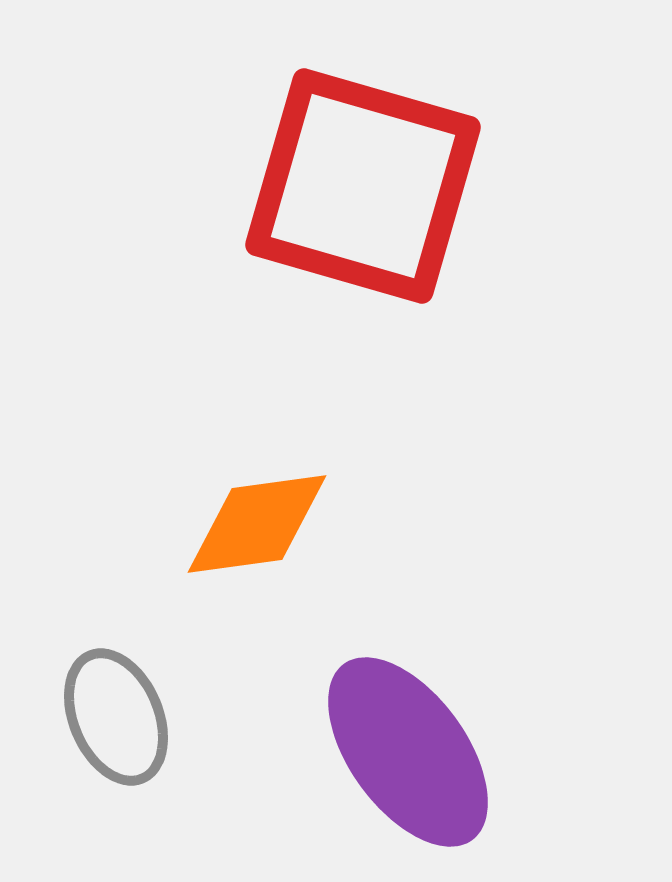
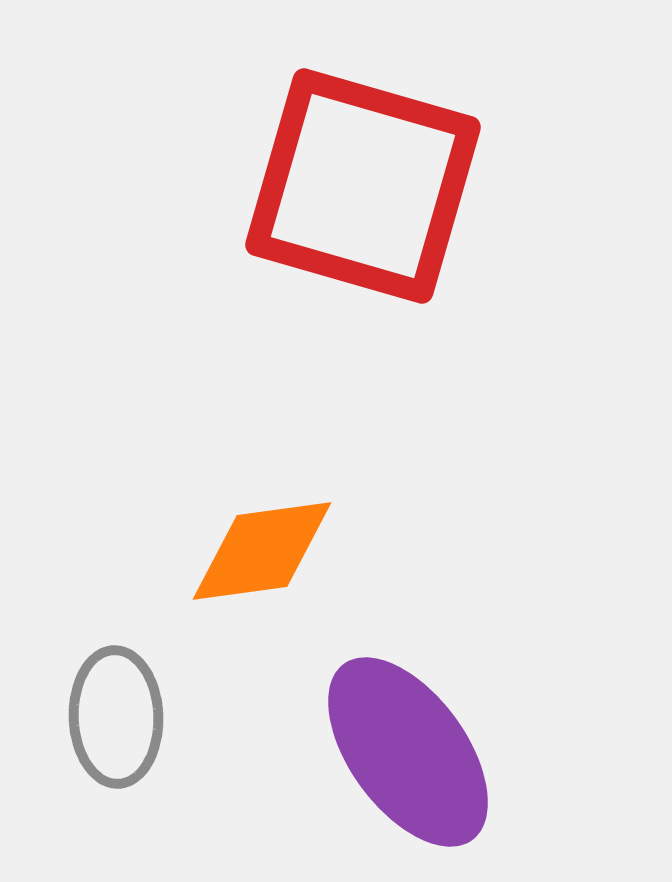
orange diamond: moved 5 px right, 27 px down
gray ellipse: rotated 21 degrees clockwise
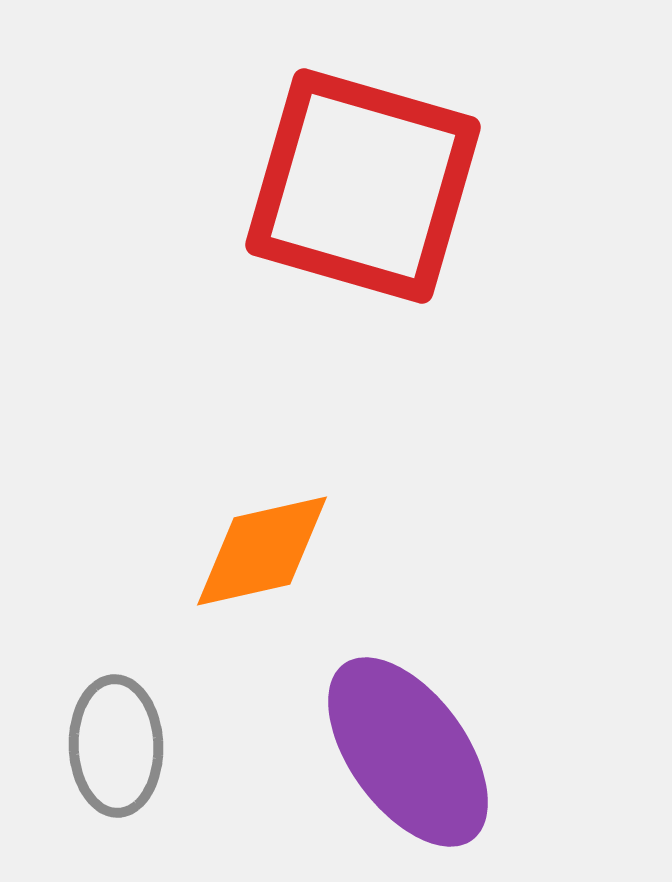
orange diamond: rotated 5 degrees counterclockwise
gray ellipse: moved 29 px down
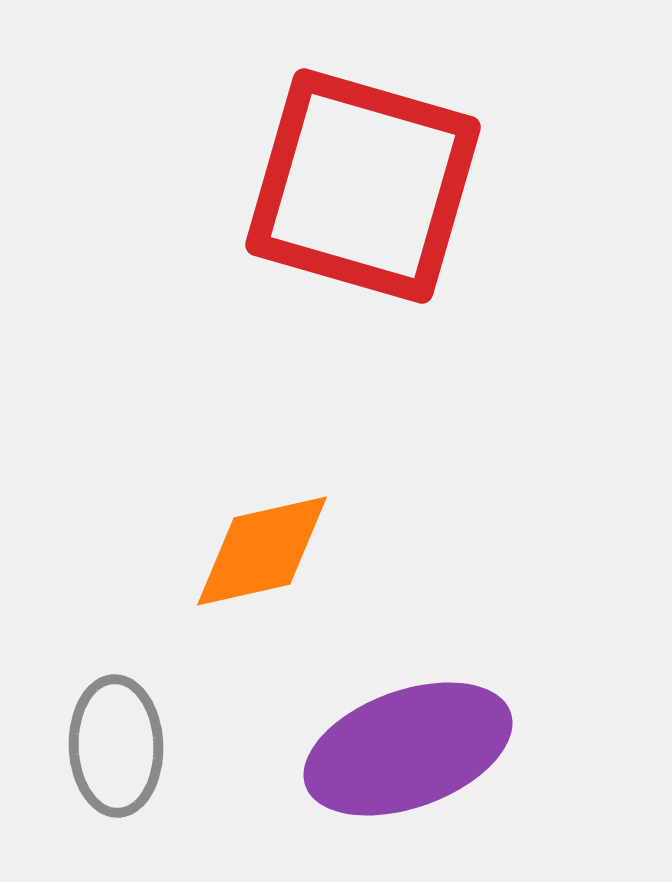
purple ellipse: moved 3 px up; rotated 74 degrees counterclockwise
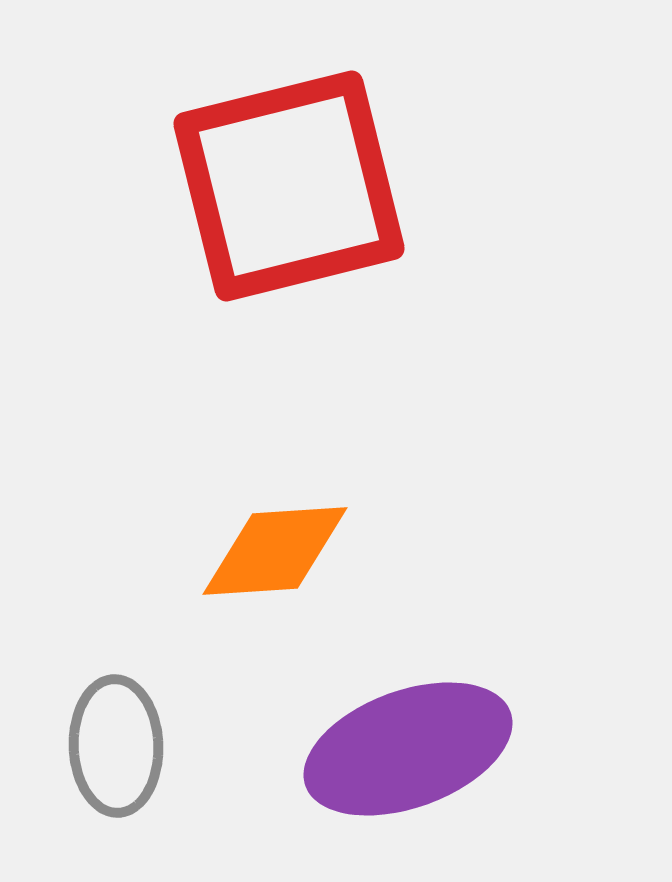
red square: moved 74 px left; rotated 30 degrees counterclockwise
orange diamond: moved 13 px right; rotated 9 degrees clockwise
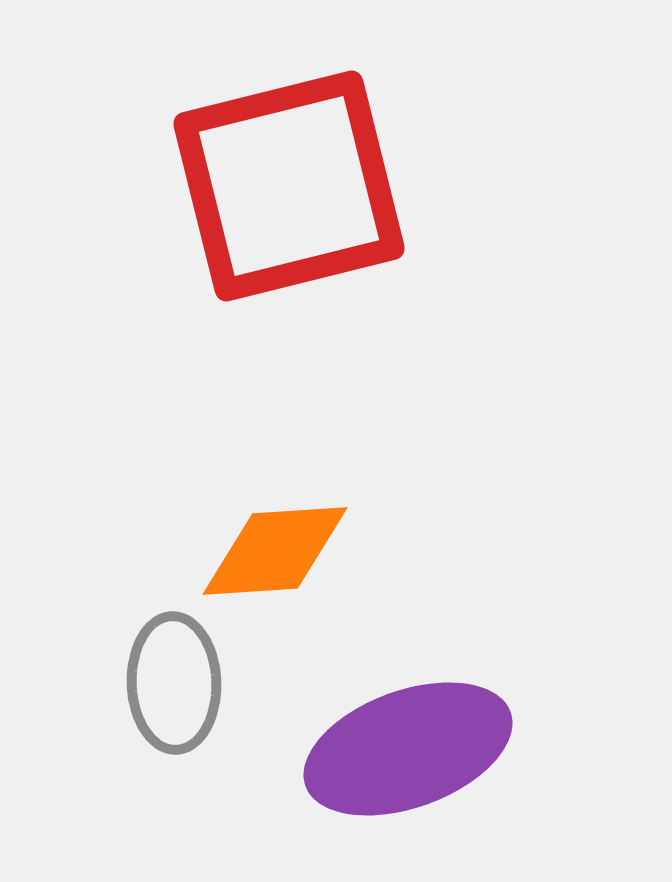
gray ellipse: moved 58 px right, 63 px up
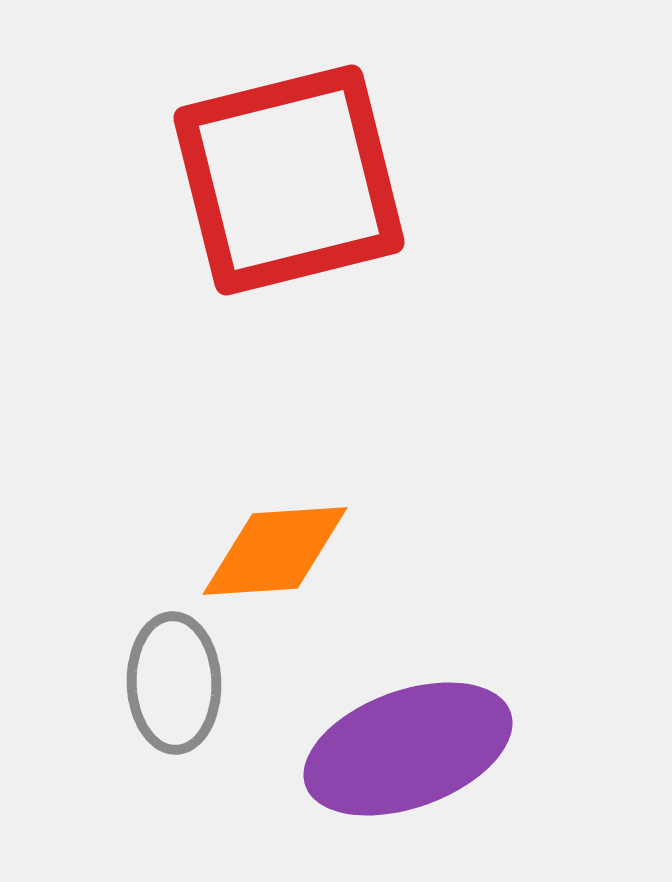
red square: moved 6 px up
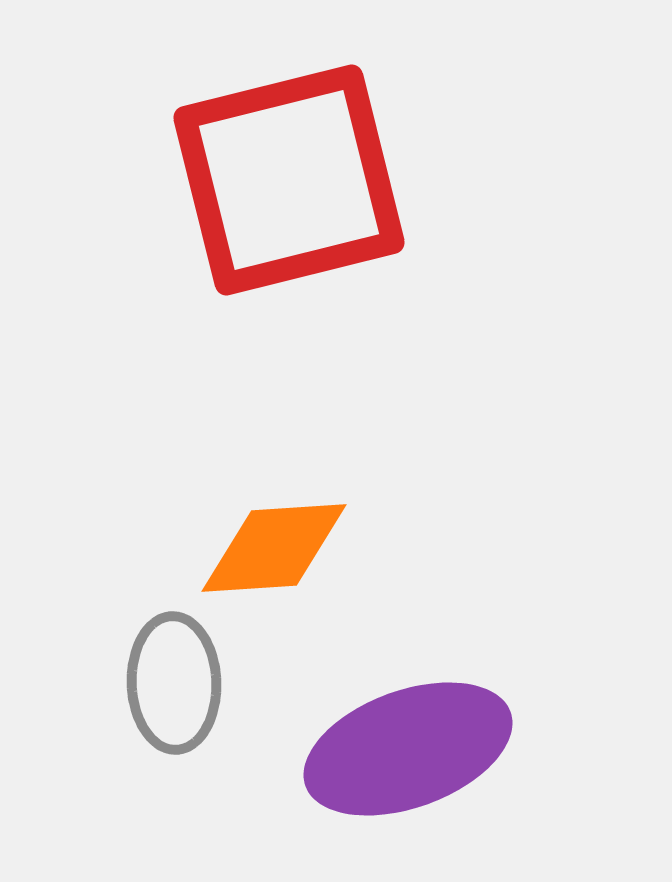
orange diamond: moved 1 px left, 3 px up
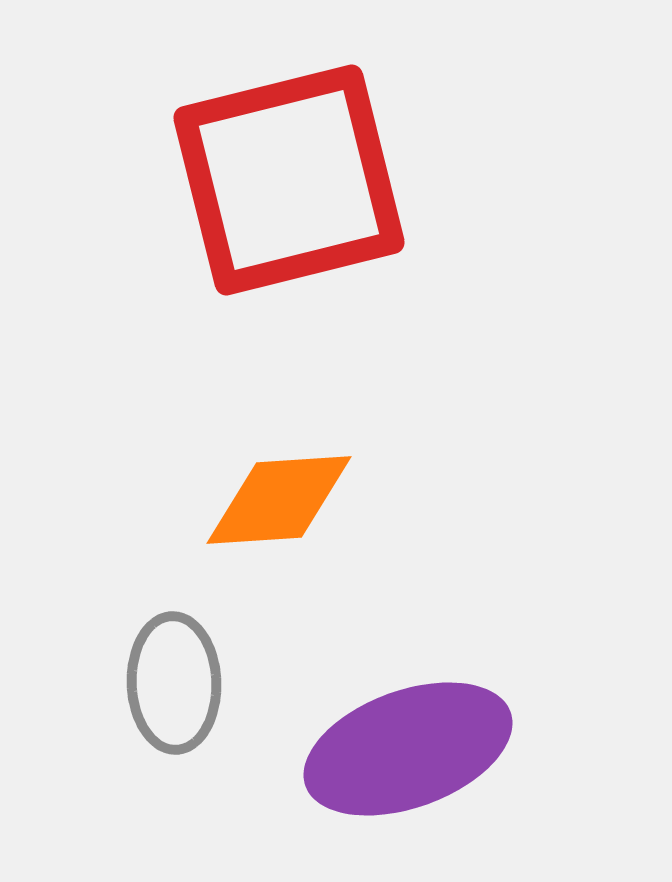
orange diamond: moved 5 px right, 48 px up
